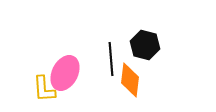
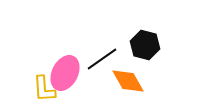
black line: moved 9 px left; rotated 60 degrees clockwise
orange diamond: moved 2 px left, 1 px down; rotated 36 degrees counterclockwise
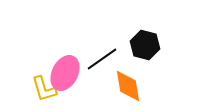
orange diamond: moved 5 px down; rotated 20 degrees clockwise
yellow L-shape: rotated 12 degrees counterclockwise
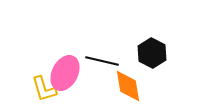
black hexagon: moved 7 px right, 8 px down; rotated 12 degrees clockwise
black line: moved 2 px down; rotated 48 degrees clockwise
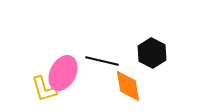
pink ellipse: moved 2 px left
